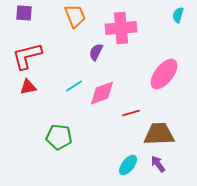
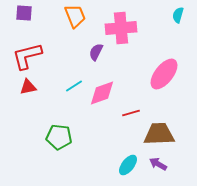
purple arrow: rotated 24 degrees counterclockwise
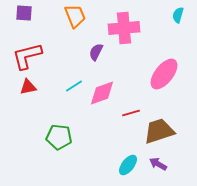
pink cross: moved 3 px right
brown trapezoid: moved 3 px up; rotated 16 degrees counterclockwise
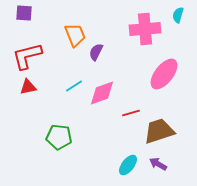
orange trapezoid: moved 19 px down
pink cross: moved 21 px right, 1 px down
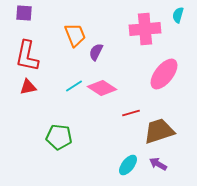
red L-shape: rotated 64 degrees counterclockwise
pink diamond: moved 5 px up; rotated 52 degrees clockwise
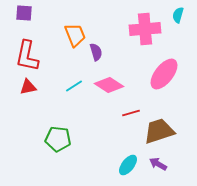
purple semicircle: rotated 138 degrees clockwise
pink diamond: moved 7 px right, 3 px up
green pentagon: moved 1 px left, 2 px down
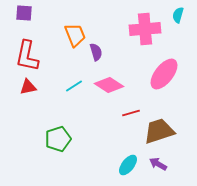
green pentagon: rotated 25 degrees counterclockwise
